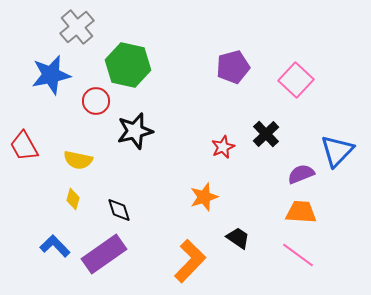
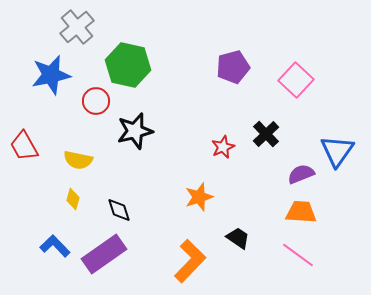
blue triangle: rotated 9 degrees counterclockwise
orange star: moved 5 px left
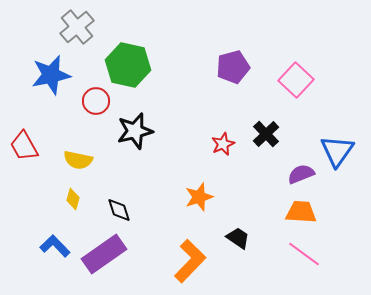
red star: moved 3 px up
pink line: moved 6 px right, 1 px up
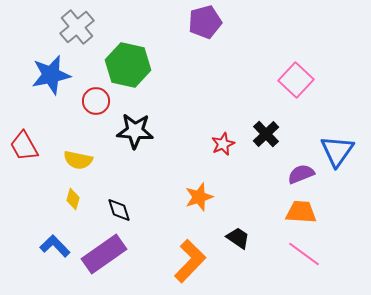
purple pentagon: moved 28 px left, 45 px up
black star: rotated 18 degrees clockwise
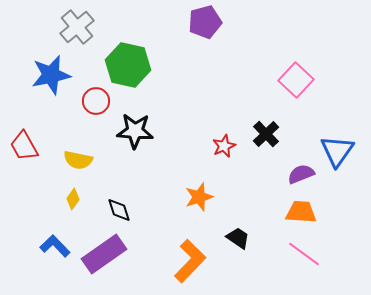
red star: moved 1 px right, 2 px down
yellow diamond: rotated 20 degrees clockwise
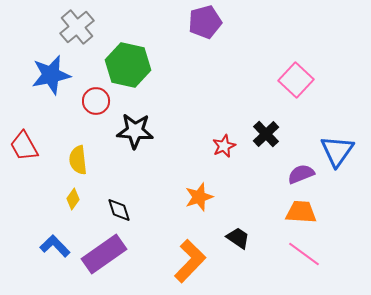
yellow semicircle: rotated 72 degrees clockwise
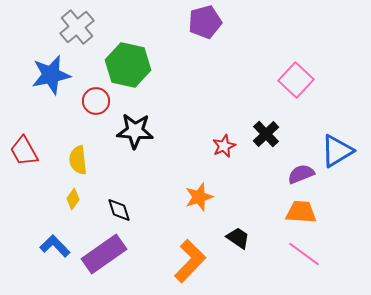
red trapezoid: moved 5 px down
blue triangle: rotated 24 degrees clockwise
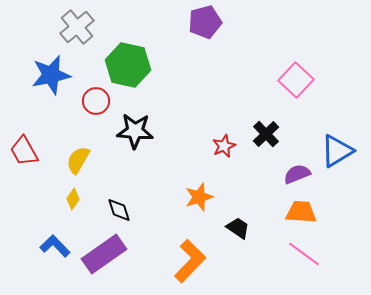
yellow semicircle: rotated 36 degrees clockwise
purple semicircle: moved 4 px left
black trapezoid: moved 10 px up
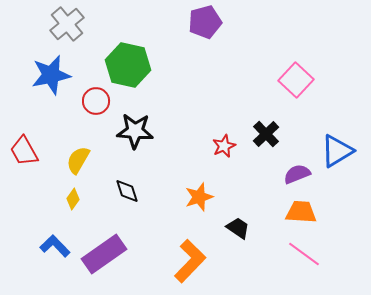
gray cross: moved 10 px left, 3 px up
black diamond: moved 8 px right, 19 px up
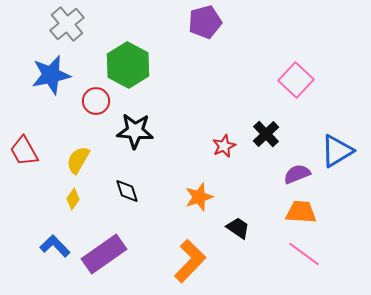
green hexagon: rotated 15 degrees clockwise
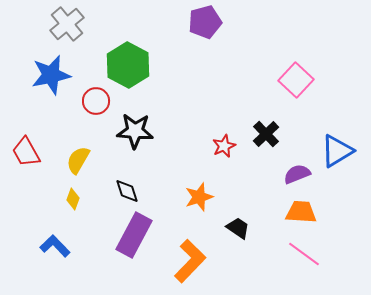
red trapezoid: moved 2 px right, 1 px down
yellow diamond: rotated 15 degrees counterclockwise
purple rectangle: moved 30 px right, 19 px up; rotated 27 degrees counterclockwise
